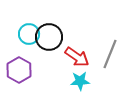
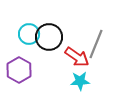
gray line: moved 14 px left, 10 px up
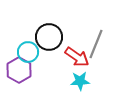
cyan circle: moved 1 px left, 18 px down
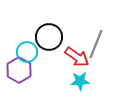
cyan circle: moved 1 px left
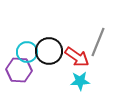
black circle: moved 14 px down
gray line: moved 2 px right, 2 px up
purple hexagon: rotated 25 degrees counterclockwise
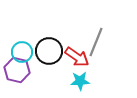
gray line: moved 2 px left
cyan circle: moved 5 px left
purple hexagon: moved 2 px left; rotated 10 degrees clockwise
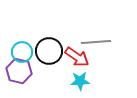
gray line: rotated 64 degrees clockwise
purple hexagon: moved 2 px right, 1 px down
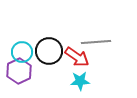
purple hexagon: rotated 20 degrees clockwise
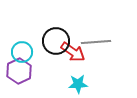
black circle: moved 7 px right, 10 px up
red arrow: moved 4 px left, 5 px up
cyan star: moved 2 px left, 3 px down
